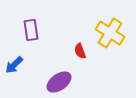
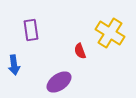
blue arrow: rotated 54 degrees counterclockwise
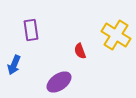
yellow cross: moved 6 px right, 2 px down
blue arrow: rotated 30 degrees clockwise
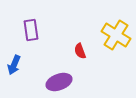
purple ellipse: rotated 15 degrees clockwise
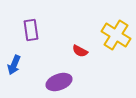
red semicircle: rotated 42 degrees counterclockwise
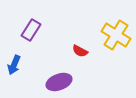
purple rectangle: rotated 40 degrees clockwise
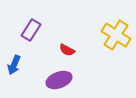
red semicircle: moved 13 px left, 1 px up
purple ellipse: moved 2 px up
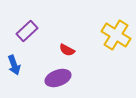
purple rectangle: moved 4 px left, 1 px down; rotated 15 degrees clockwise
blue arrow: rotated 42 degrees counterclockwise
purple ellipse: moved 1 px left, 2 px up
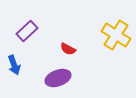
red semicircle: moved 1 px right, 1 px up
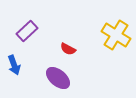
purple ellipse: rotated 60 degrees clockwise
